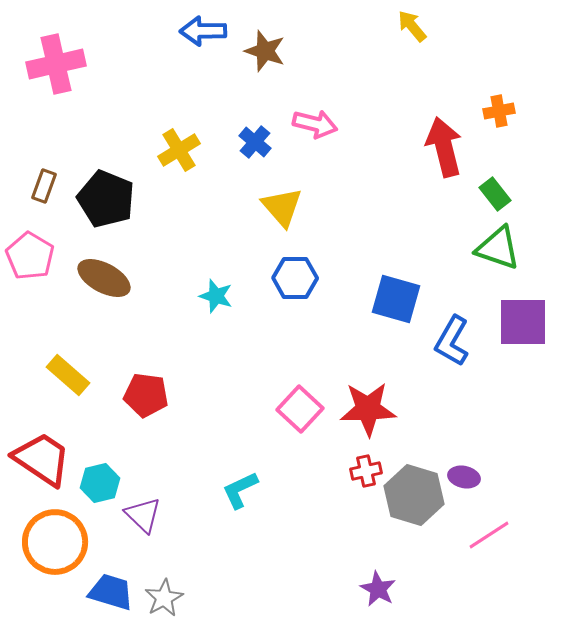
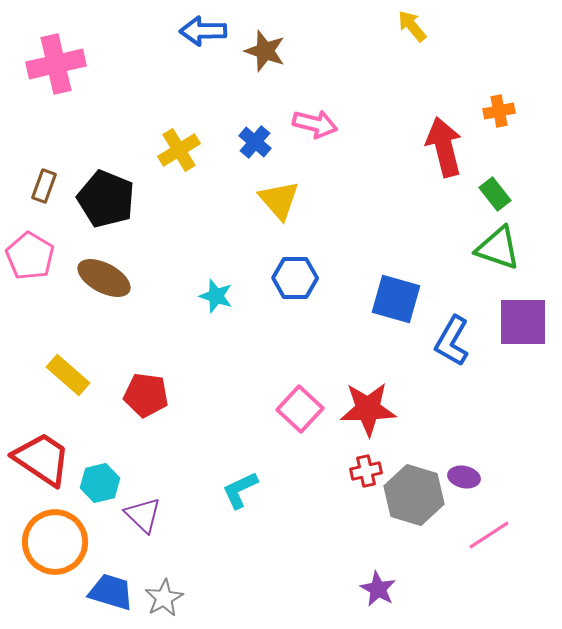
yellow triangle: moved 3 px left, 7 px up
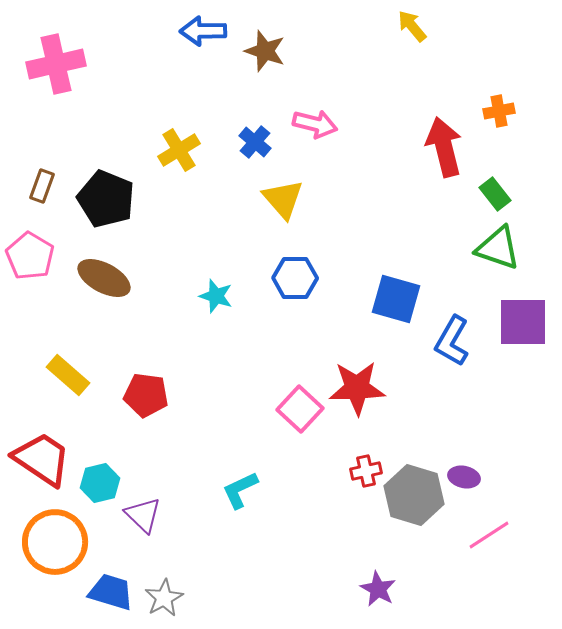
brown rectangle: moved 2 px left
yellow triangle: moved 4 px right, 1 px up
red star: moved 11 px left, 21 px up
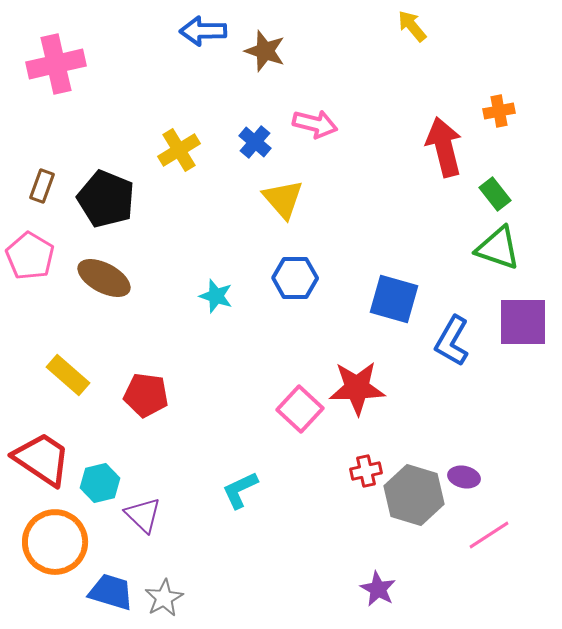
blue square: moved 2 px left
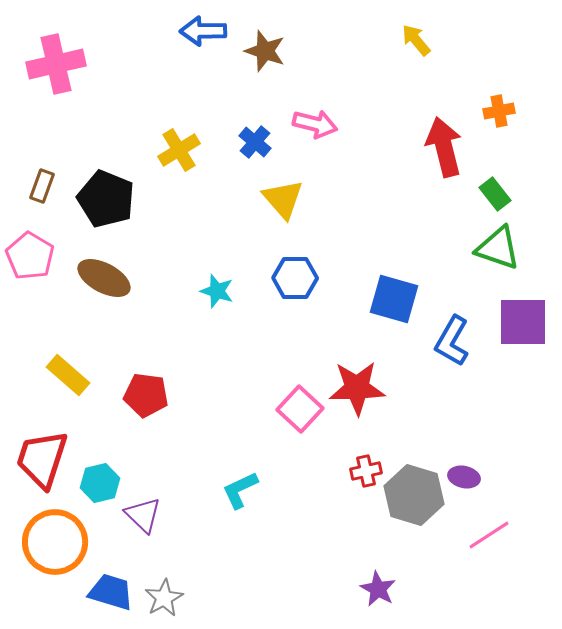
yellow arrow: moved 4 px right, 14 px down
cyan star: moved 1 px right, 5 px up
red trapezoid: rotated 106 degrees counterclockwise
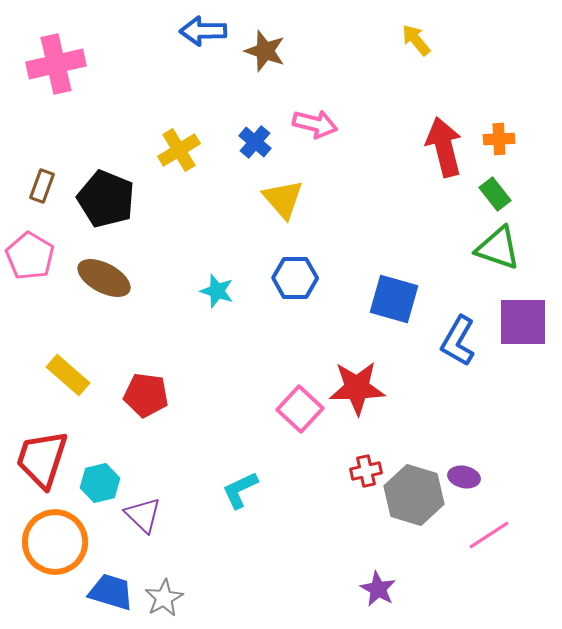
orange cross: moved 28 px down; rotated 8 degrees clockwise
blue L-shape: moved 6 px right
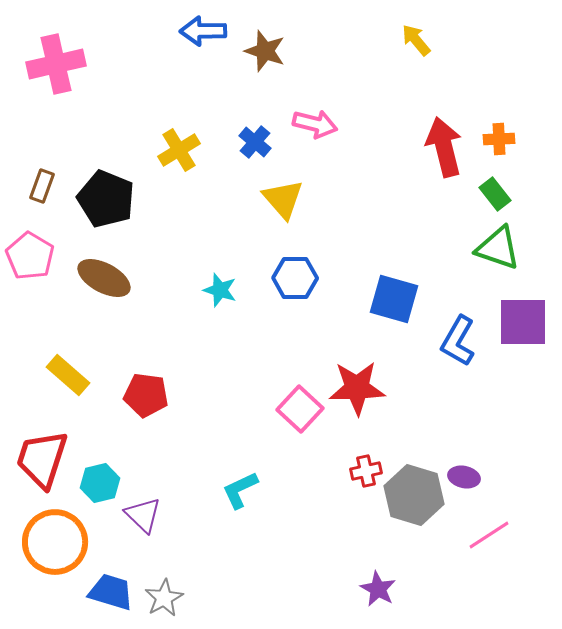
cyan star: moved 3 px right, 1 px up
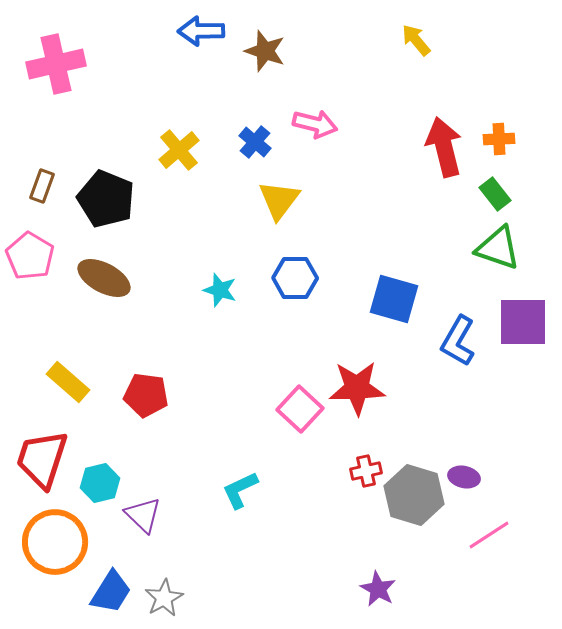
blue arrow: moved 2 px left
yellow cross: rotated 9 degrees counterclockwise
yellow triangle: moved 4 px left, 1 px down; rotated 18 degrees clockwise
yellow rectangle: moved 7 px down
blue trapezoid: rotated 105 degrees clockwise
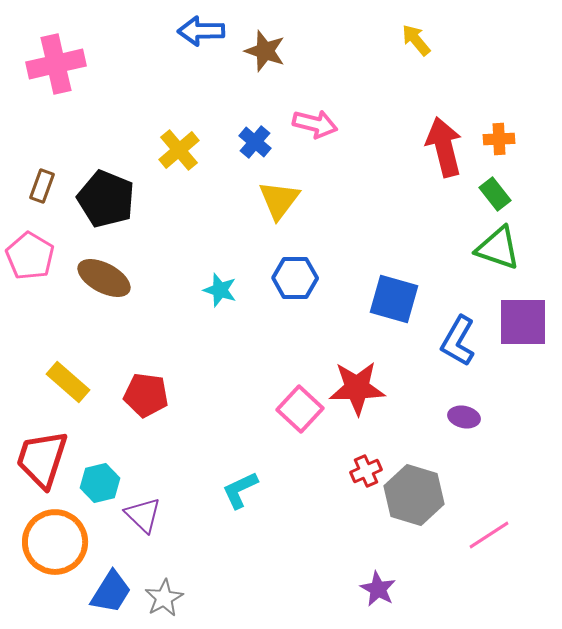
red cross: rotated 12 degrees counterclockwise
purple ellipse: moved 60 px up
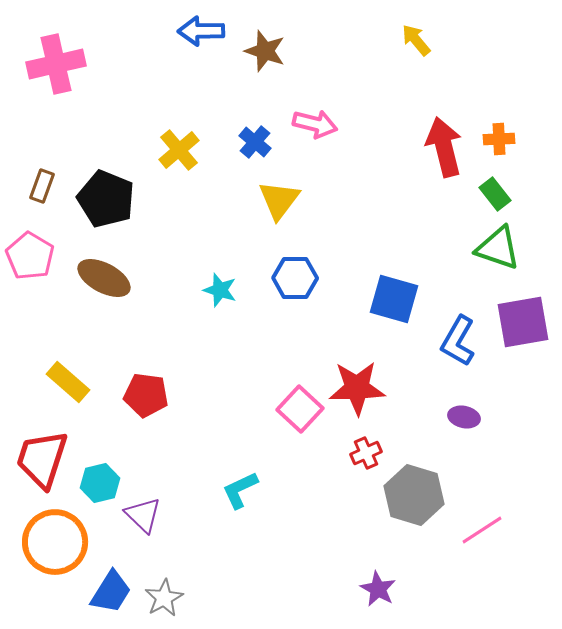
purple square: rotated 10 degrees counterclockwise
red cross: moved 18 px up
pink line: moved 7 px left, 5 px up
